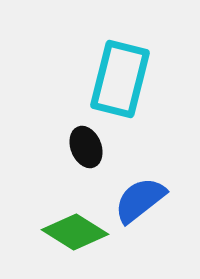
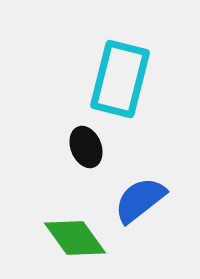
green diamond: moved 6 px down; rotated 22 degrees clockwise
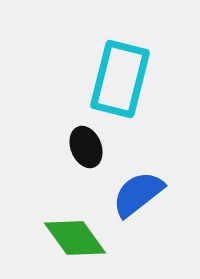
blue semicircle: moved 2 px left, 6 px up
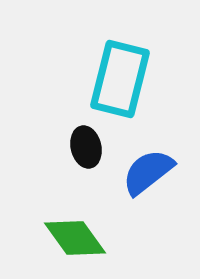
black ellipse: rotated 9 degrees clockwise
blue semicircle: moved 10 px right, 22 px up
